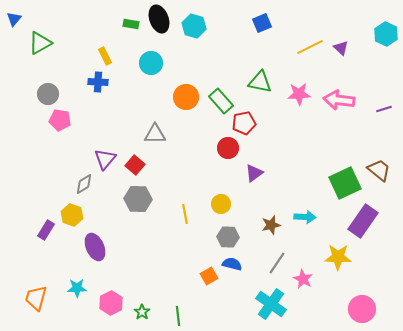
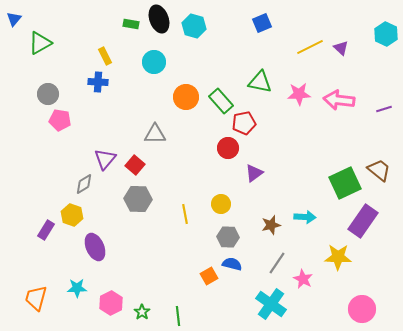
cyan circle at (151, 63): moved 3 px right, 1 px up
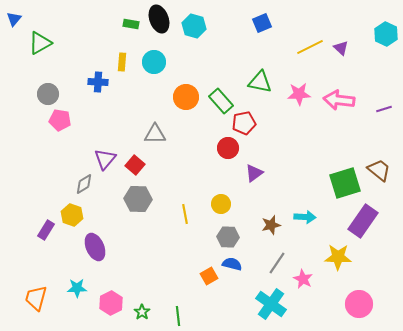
yellow rectangle at (105, 56): moved 17 px right, 6 px down; rotated 30 degrees clockwise
green square at (345, 183): rotated 8 degrees clockwise
pink circle at (362, 309): moved 3 px left, 5 px up
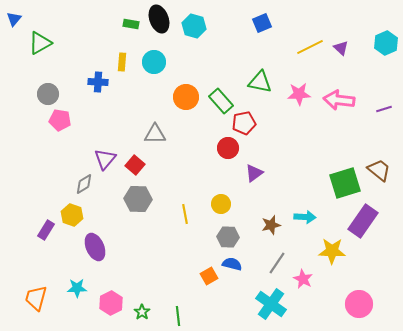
cyan hexagon at (386, 34): moved 9 px down; rotated 10 degrees clockwise
yellow star at (338, 257): moved 6 px left, 6 px up
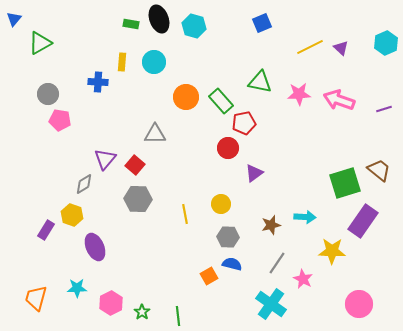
pink arrow at (339, 100): rotated 12 degrees clockwise
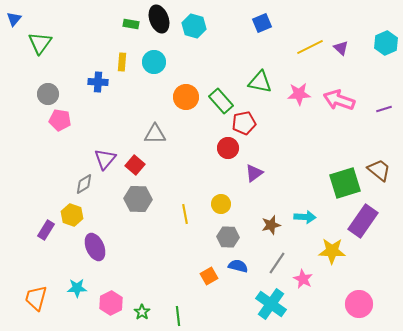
green triangle at (40, 43): rotated 25 degrees counterclockwise
blue semicircle at (232, 264): moved 6 px right, 2 px down
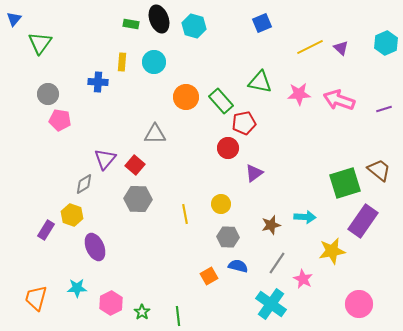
yellow star at (332, 251): rotated 12 degrees counterclockwise
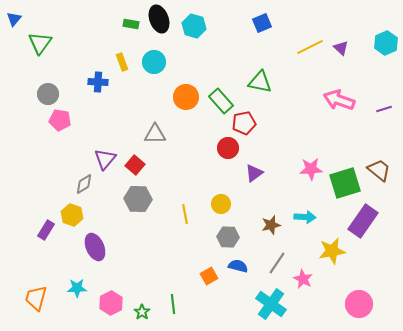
yellow rectangle at (122, 62): rotated 24 degrees counterclockwise
pink star at (299, 94): moved 12 px right, 75 px down
green line at (178, 316): moved 5 px left, 12 px up
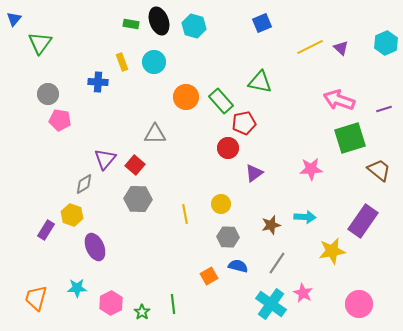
black ellipse at (159, 19): moved 2 px down
green square at (345, 183): moved 5 px right, 45 px up
pink star at (303, 279): moved 14 px down
